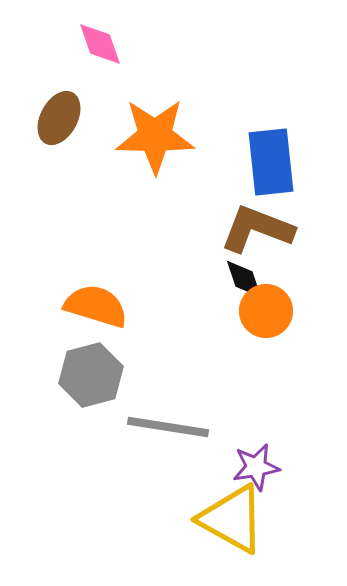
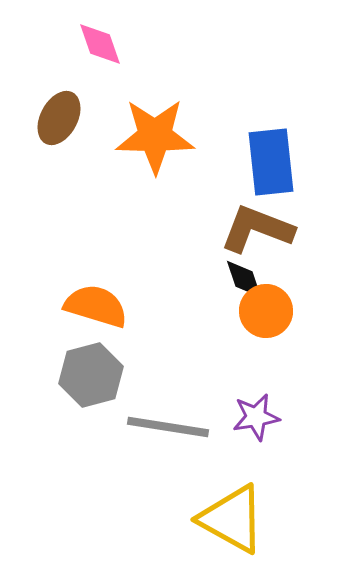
purple star: moved 50 px up
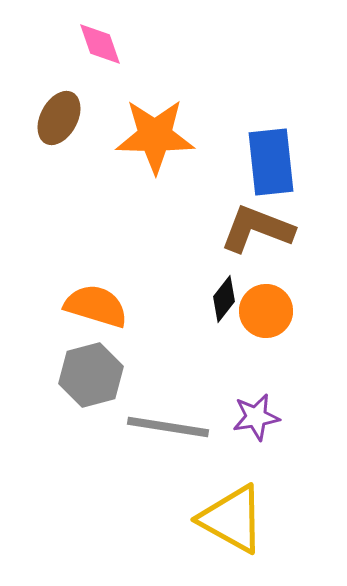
black diamond: moved 20 px left, 20 px down; rotated 57 degrees clockwise
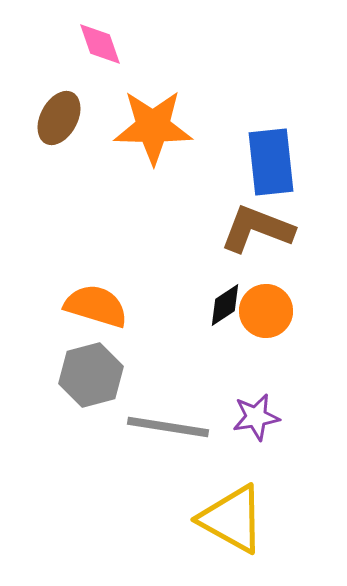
orange star: moved 2 px left, 9 px up
black diamond: moved 1 px right, 6 px down; rotated 18 degrees clockwise
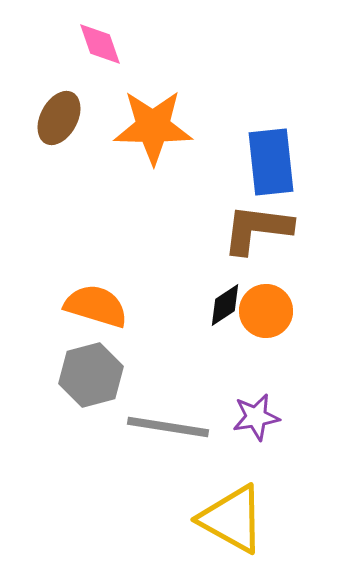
brown L-shape: rotated 14 degrees counterclockwise
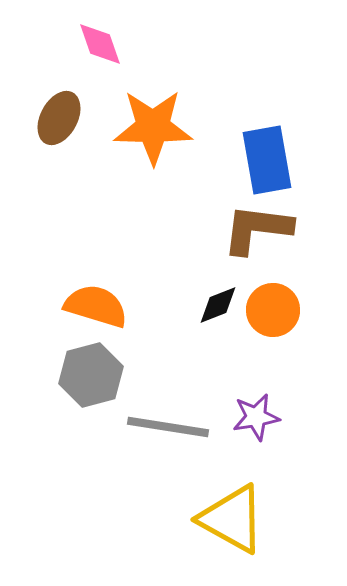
blue rectangle: moved 4 px left, 2 px up; rotated 4 degrees counterclockwise
black diamond: moved 7 px left; rotated 12 degrees clockwise
orange circle: moved 7 px right, 1 px up
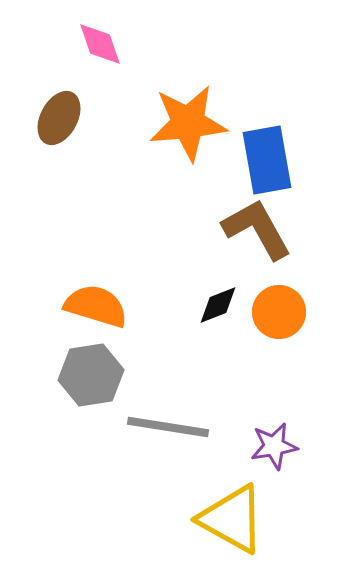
orange star: moved 35 px right, 4 px up; rotated 6 degrees counterclockwise
brown L-shape: rotated 54 degrees clockwise
orange circle: moved 6 px right, 2 px down
gray hexagon: rotated 6 degrees clockwise
purple star: moved 18 px right, 29 px down
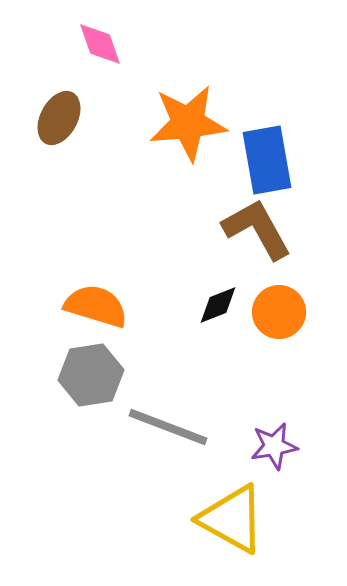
gray line: rotated 12 degrees clockwise
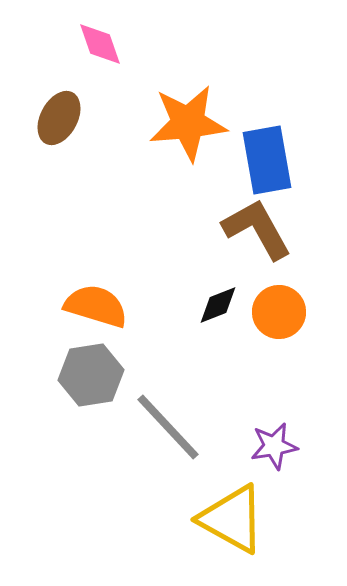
gray line: rotated 26 degrees clockwise
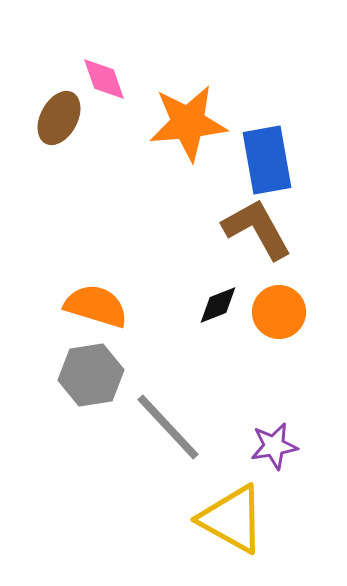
pink diamond: moved 4 px right, 35 px down
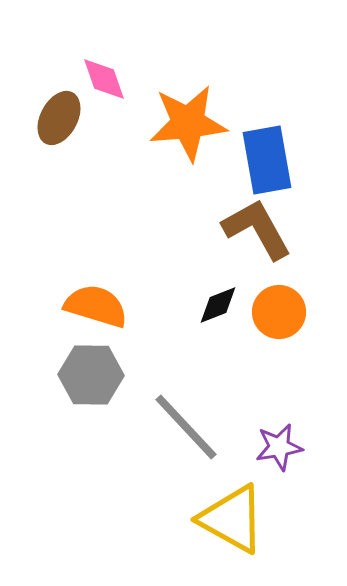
gray hexagon: rotated 10 degrees clockwise
gray line: moved 18 px right
purple star: moved 5 px right, 1 px down
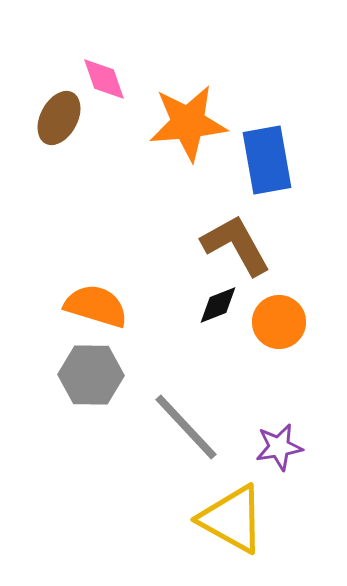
brown L-shape: moved 21 px left, 16 px down
orange circle: moved 10 px down
